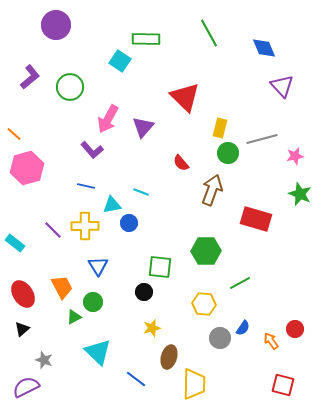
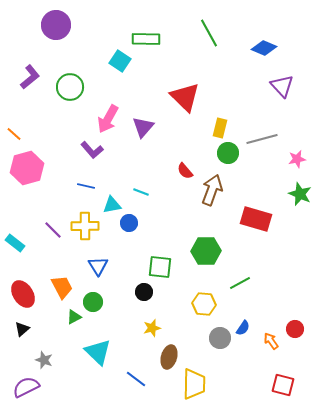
blue diamond at (264, 48): rotated 45 degrees counterclockwise
pink star at (295, 156): moved 2 px right, 3 px down
red semicircle at (181, 163): moved 4 px right, 8 px down
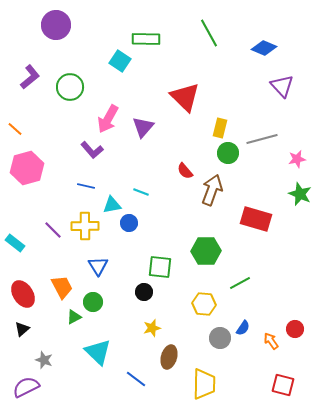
orange line at (14, 134): moved 1 px right, 5 px up
yellow trapezoid at (194, 384): moved 10 px right
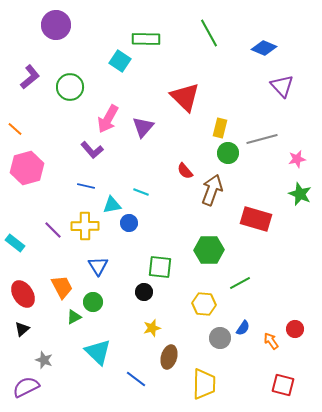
green hexagon at (206, 251): moved 3 px right, 1 px up
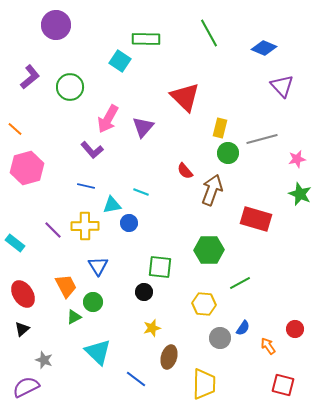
orange trapezoid at (62, 287): moved 4 px right, 1 px up
orange arrow at (271, 341): moved 3 px left, 5 px down
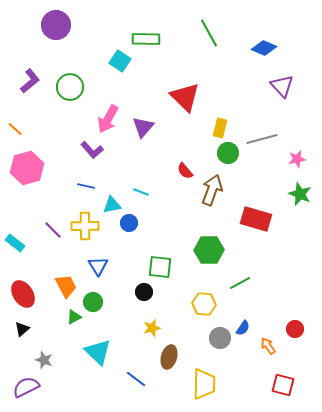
purple L-shape at (30, 77): moved 4 px down
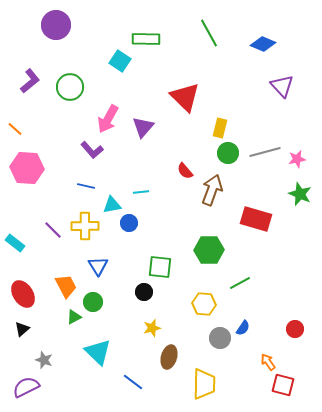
blue diamond at (264, 48): moved 1 px left, 4 px up
gray line at (262, 139): moved 3 px right, 13 px down
pink hexagon at (27, 168): rotated 20 degrees clockwise
cyan line at (141, 192): rotated 28 degrees counterclockwise
orange arrow at (268, 346): moved 16 px down
blue line at (136, 379): moved 3 px left, 3 px down
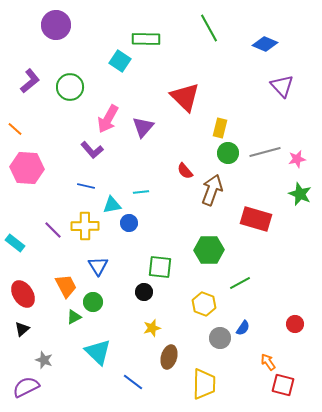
green line at (209, 33): moved 5 px up
blue diamond at (263, 44): moved 2 px right
yellow hexagon at (204, 304): rotated 15 degrees clockwise
red circle at (295, 329): moved 5 px up
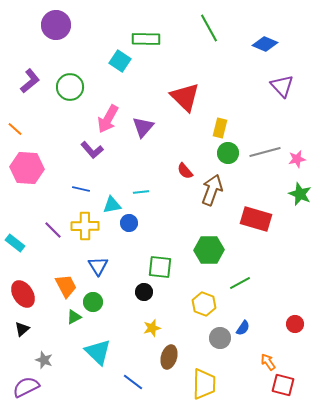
blue line at (86, 186): moved 5 px left, 3 px down
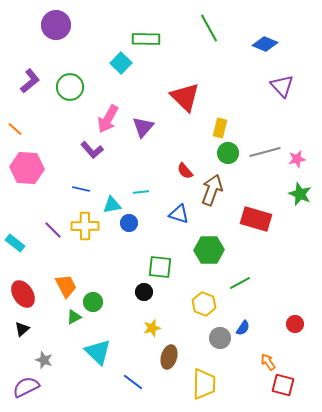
cyan square at (120, 61): moved 1 px right, 2 px down; rotated 10 degrees clockwise
blue triangle at (98, 266): moved 81 px right, 52 px up; rotated 40 degrees counterclockwise
